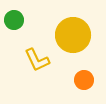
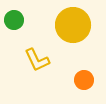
yellow circle: moved 10 px up
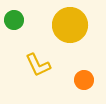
yellow circle: moved 3 px left
yellow L-shape: moved 1 px right, 5 px down
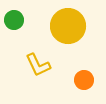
yellow circle: moved 2 px left, 1 px down
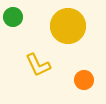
green circle: moved 1 px left, 3 px up
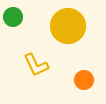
yellow L-shape: moved 2 px left
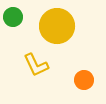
yellow circle: moved 11 px left
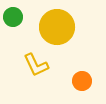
yellow circle: moved 1 px down
orange circle: moved 2 px left, 1 px down
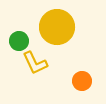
green circle: moved 6 px right, 24 px down
yellow L-shape: moved 1 px left, 2 px up
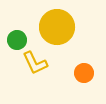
green circle: moved 2 px left, 1 px up
orange circle: moved 2 px right, 8 px up
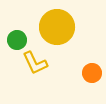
orange circle: moved 8 px right
